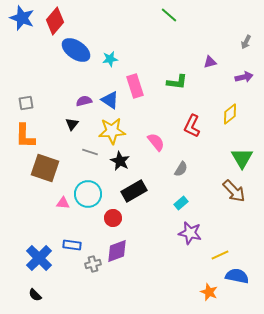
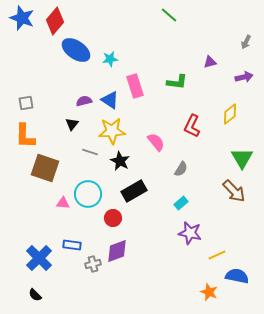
yellow line: moved 3 px left
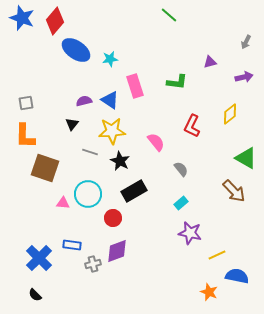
green triangle: moved 4 px right; rotated 30 degrees counterclockwise
gray semicircle: rotated 70 degrees counterclockwise
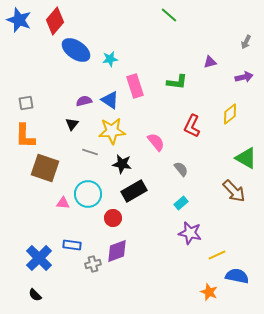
blue star: moved 3 px left, 2 px down
black star: moved 2 px right, 3 px down; rotated 18 degrees counterclockwise
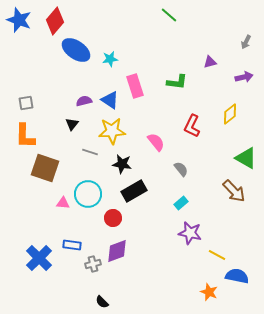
yellow line: rotated 54 degrees clockwise
black semicircle: moved 67 px right, 7 px down
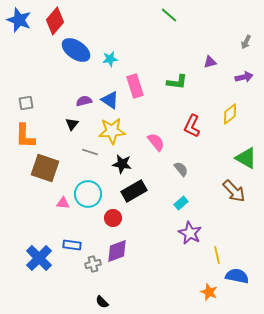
purple star: rotated 15 degrees clockwise
yellow line: rotated 48 degrees clockwise
